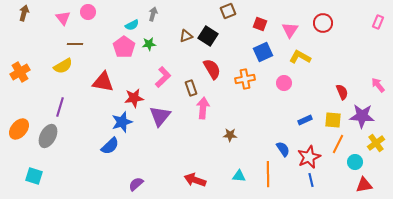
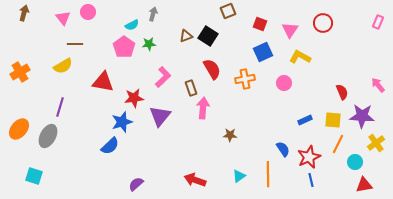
cyan triangle at (239, 176): rotated 40 degrees counterclockwise
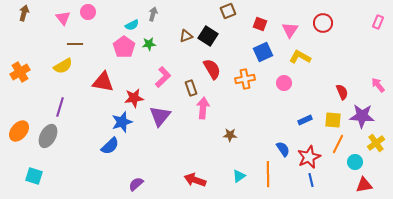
orange ellipse at (19, 129): moved 2 px down
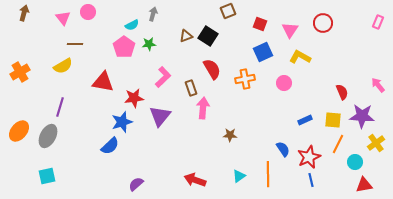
cyan square at (34, 176): moved 13 px right; rotated 30 degrees counterclockwise
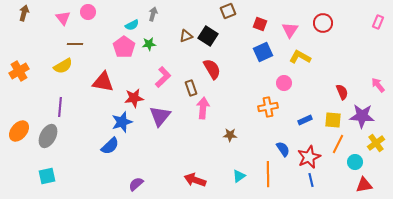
orange cross at (20, 72): moved 1 px left, 1 px up
orange cross at (245, 79): moved 23 px right, 28 px down
purple line at (60, 107): rotated 12 degrees counterclockwise
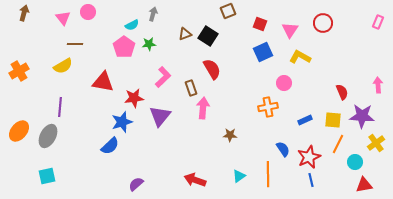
brown triangle at (186, 36): moved 1 px left, 2 px up
pink arrow at (378, 85): rotated 35 degrees clockwise
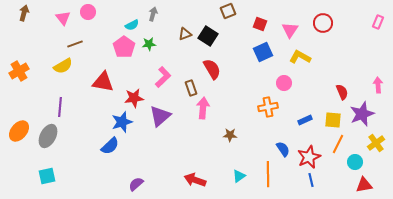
brown line at (75, 44): rotated 21 degrees counterclockwise
purple triangle at (160, 116): rotated 10 degrees clockwise
purple star at (362, 116): moved 2 px up; rotated 25 degrees counterclockwise
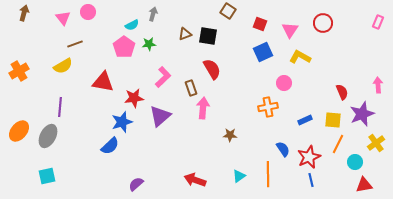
brown square at (228, 11): rotated 35 degrees counterclockwise
black square at (208, 36): rotated 24 degrees counterclockwise
